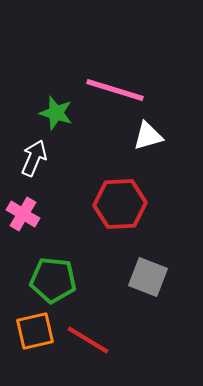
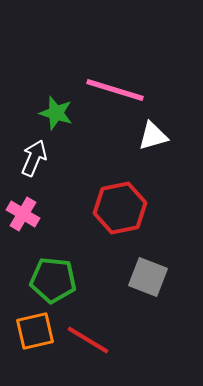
white triangle: moved 5 px right
red hexagon: moved 4 px down; rotated 9 degrees counterclockwise
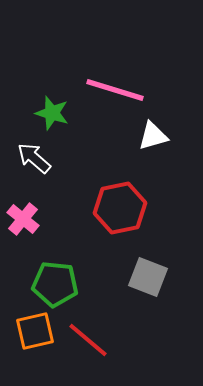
green star: moved 4 px left
white arrow: rotated 72 degrees counterclockwise
pink cross: moved 5 px down; rotated 8 degrees clockwise
green pentagon: moved 2 px right, 4 px down
red line: rotated 9 degrees clockwise
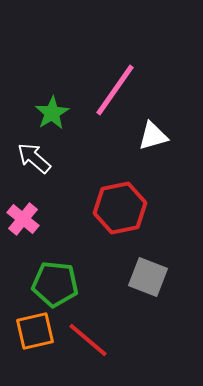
pink line: rotated 72 degrees counterclockwise
green star: rotated 24 degrees clockwise
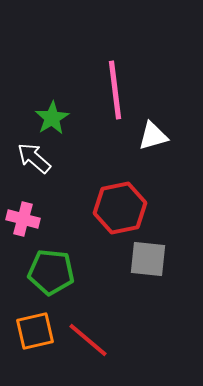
pink line: rotated 42 degrees counterclockwise
green star: moved 5 px down
pink cross: rotated 24 degrees counterclockwise
gray square: moved 18 px up; rotated 15 degrees counterclockwise
green pentagon: moved 4 px left, 12 px up
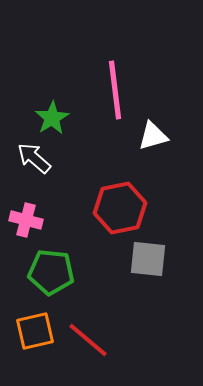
pink cross: moved 3 px right, 1 px down
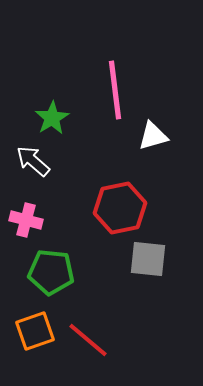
white arrow: moved 1 px left, 3 px down
orange square: rotated 6 degrees counterclockwise
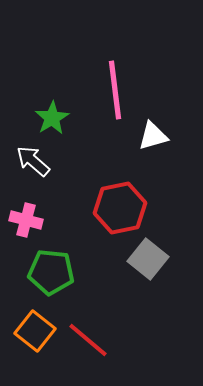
gray square: rotated 33 degrees clockwise
orange square: rotated 33 degrees counterclockwise
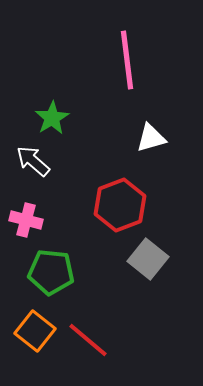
pink line: moved 12 px right, 30 px up
white triangle: moved 2 px left, 2 px down
red hexagon: moved 3 px up; rotated 9 degrees counterclockwise
